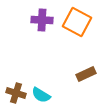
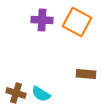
brown rectangle: rotated 30 degrees clockwise
cyan semicircle: moved 1 px up
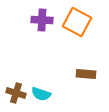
cyan semicircle: rotated 12 degrees counterclockwise
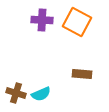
brown rectangle: moved 4 px left
cyan semicircle: rotated 42 degrees counterclockwise
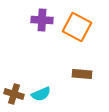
orange square: moved 5 px down
brown cross: moved 2 px left, 1 px down
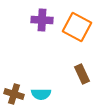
brown rectangle: rotated 60 degrees clockwise
cyan semicircle: rotated 24 degrees clockwise
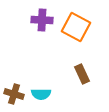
orange square: moved 1 px left
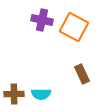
purple cross: rotated 10 degrees clockwise
orange square: moved 2 px left
brown cross: rotated 18 degrees counterclockwise
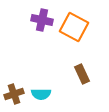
brown cross: rotated 18 degrees counterclockwise
